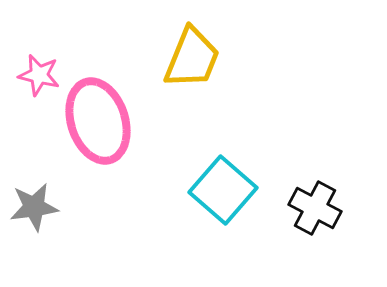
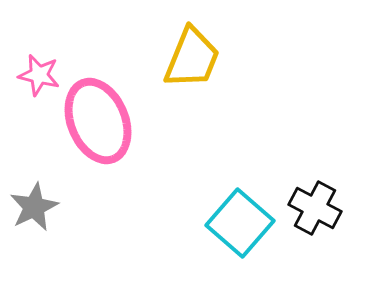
pink ellipse: rotated 4 degrees counterclockwise
cyan square: moved 17 px right, 33 px down
gray star: rotated 18 degrees counterclockwise
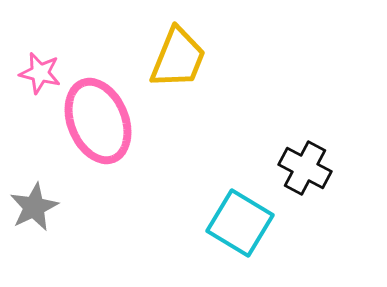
yellow trapezoid: moved 14 px left
pink star: moved 1 px right, 2 px up
black cross: moved 10 px left, 40 px up
cyan square: rotated 10 degrees counterclockwise
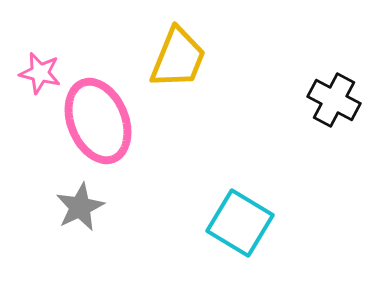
black cross: moved 29 px right, 68 px up
gray star: moved 46 px right
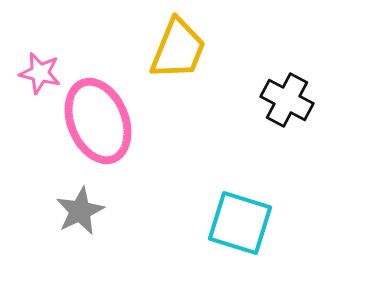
yellow trapezoid: moved 9 px up
black cross: moved 47 px left
gray star: moved 4 px down
cyan square: rotated 14 degrees counterclockwise
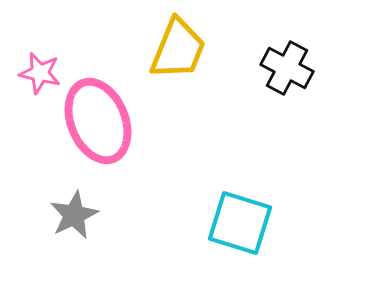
black cross: moved 32 px up
gray star: moved 6 px left, 4 px down
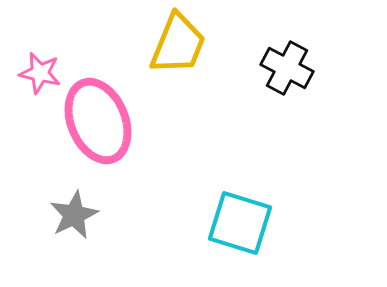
yellow trapezoid: moved 5 px up
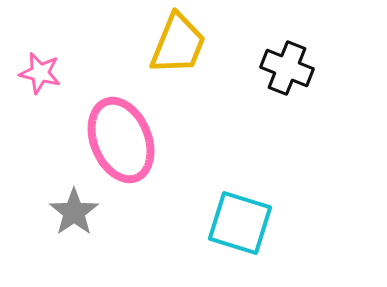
black cross: rotated 6 degrees counterclockwise
pink ellipse: moved 23 px right, 19 px down
gray star: moved 3 px up; rotated 9 degrees counterclockwise
